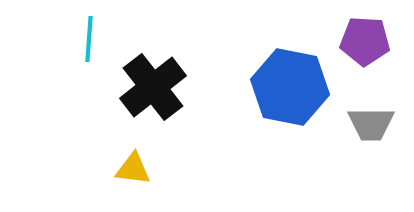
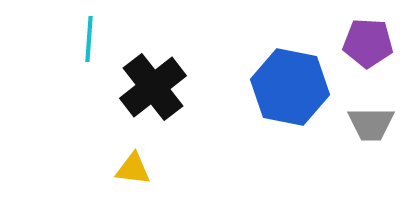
purple pentagon: moved 3 px right, 2 px down
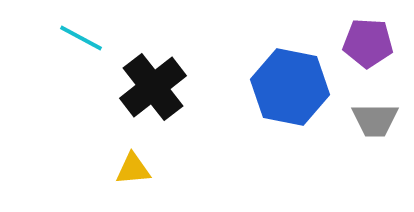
cyan line: moved 8 px left, 1 px up; rotated 66 degrees counterclockwise
gray trapezoid: moved 4 px right, 4 px up
yellow triangle: rotated 12 degrees counterclockwise
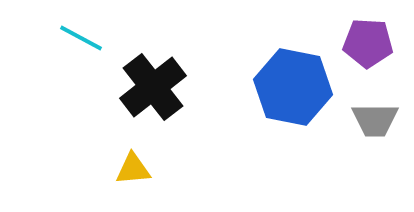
blue hexagon: moved 3 px right
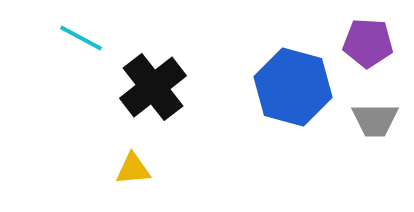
blue hexagon: rotated 4 degrees clockwise
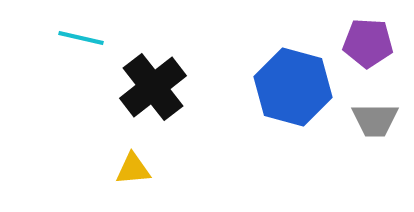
cyan line: rotated 15 degrees counterclockwise
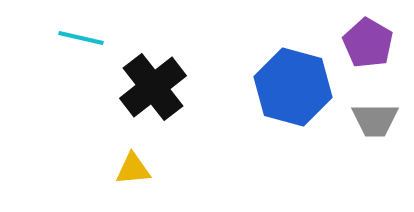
purple pentagon: rotated 27 degrees clockwise
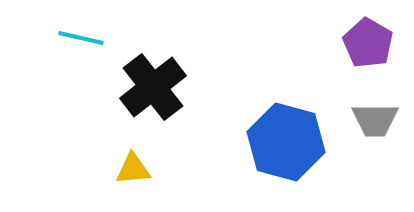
blue hexagon: moved 7 px left, 55 px down
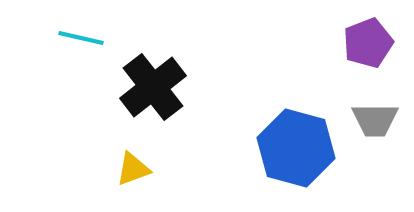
purple pentagon: rotated 21 degrees clockwise
blue hexagon: moved 10 px right, 6 px down
yellow triangle: rotated 15 degrees counterclockwise
